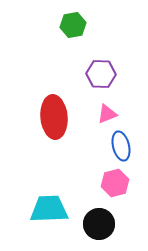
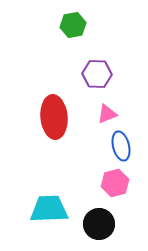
purple hexagon: moved 4 px left
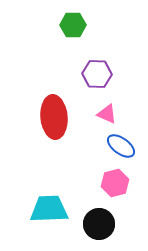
green hexagon: rotated 10 degrees clockwise
pink triangle: rotated 45 degrees clockwise
blue ellipse: rotated 40 degrees counterclockwise
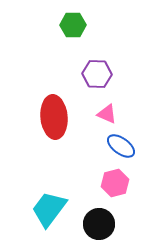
cyan trapezoid: rotated 51 degrees counterclockwise
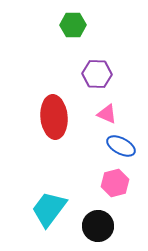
blue ellipse: rotated 8 degrees counterclockwise
black circle: moved 1 px left, 2 px down
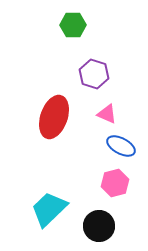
purple hexagon: moved 3 px left; rotated 16 degrees clockwise
red ellipse: rotated 24 degrees clockwise
cyan trapezoid: rotated 9 degrees clockwise
black circle: moved 1 px right
